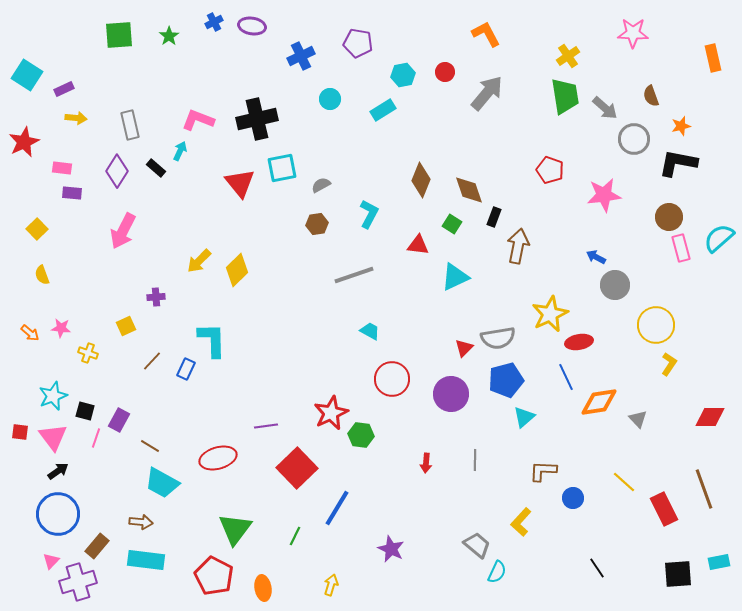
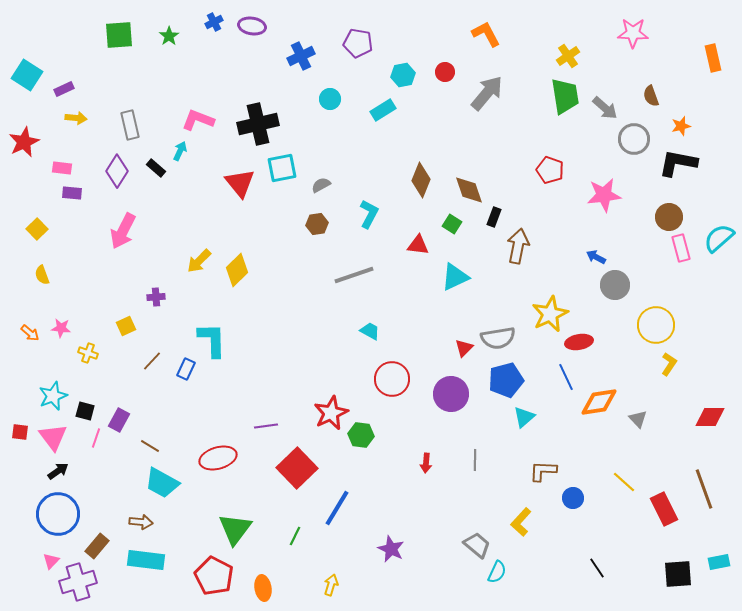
black cross at (257, 119): moved 1 px right, 5 px down
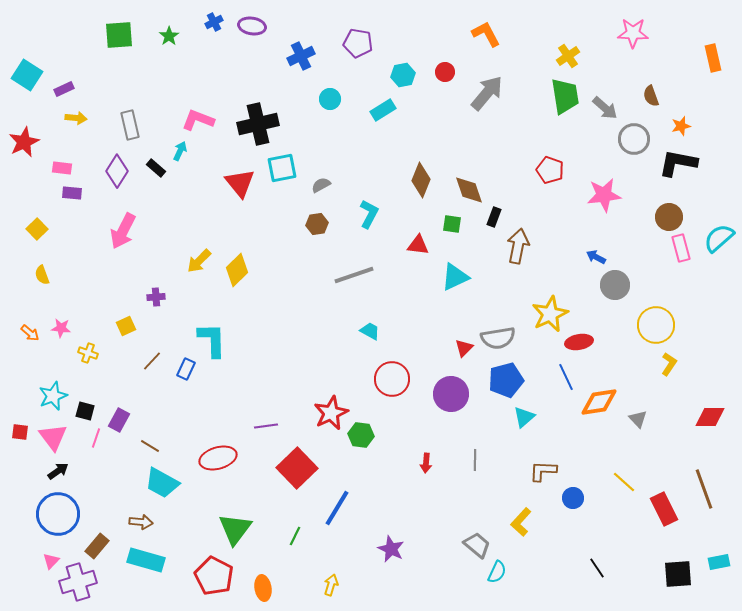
green square at (452, 224): rotated 24 degrees counterclockwise
cyan rectangle at (146, 560): rotated 9 degrees clockwise
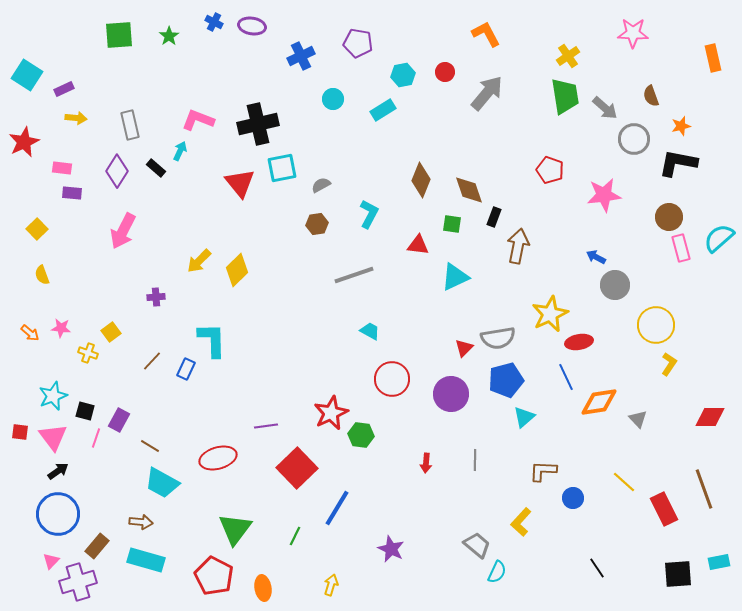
blue cross at (214, 22): rotated 36 degrees counterclockwise
cyan circle at (330, 99): moved 3 px right
yellow square at (126, 326): moved 15 px left, 6 px down; rotated 12 degrees counterclockwise
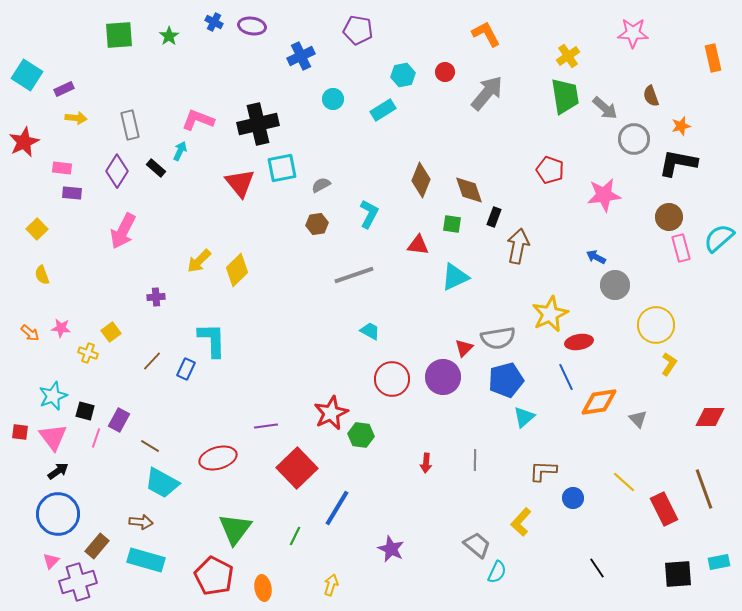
purple pentagon at (358, 43): moved 13 px up
purple circle at (451, 394): moved 8 px left, 17 px up
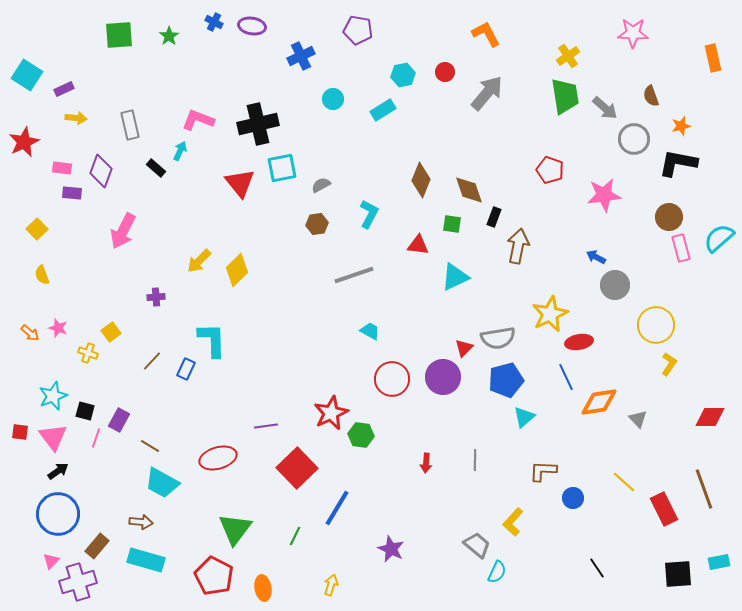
purple diamond at (117, 171): moved 16 px left; rotated 12 degrees counterclockwise
pink star at (61, 328): moved 3 px left; rotated 12 degrees clockwise
yellow L-shape at (521, 522): moved 8 px left
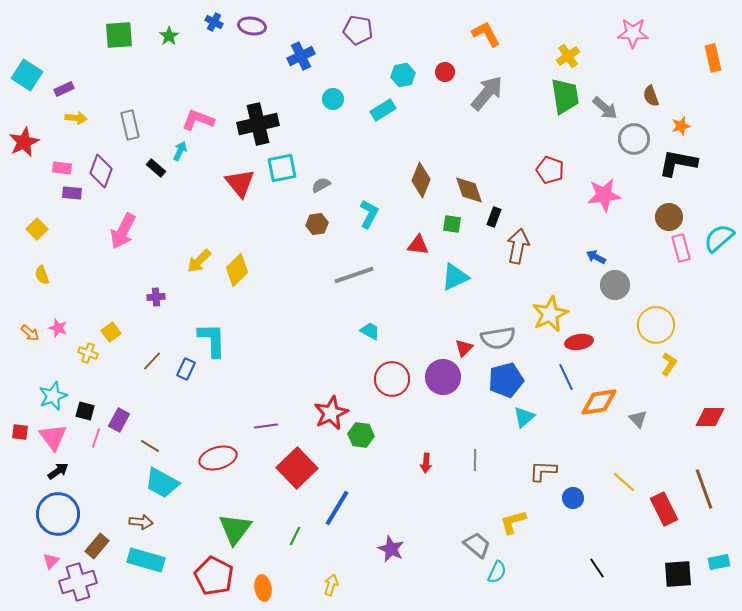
yellow L-shape at (513, 522): rotated 32 degrees clockwise
